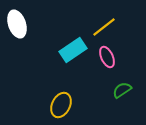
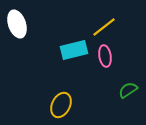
cyan rectangle: moved 1 px right; rotated 20 degrees clockwise
pink ellipse: moved 2 px left, 1 px up; rotated 15 degrees clockwise
green semicircle: moved 6 px right
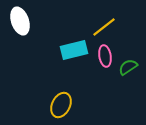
white ellipse: moved 3 px right, 3 px up
green semicircle: moved 23 px up
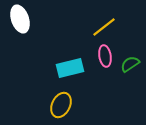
white ellipse: moved 2 px up
cyan rectangle: moved 4 px left, 18 px down
green semicircle: moved 2 px right, 3 px up
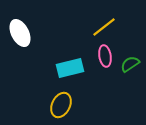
white ellipse: moved 14 px down; rotated 8 degrees counterclockwise
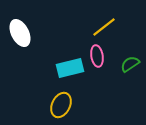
pink ellipse: moved 8 px left
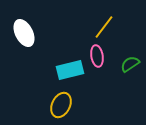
yellow line: rotated 15 degrees counterclockwise
white ellipse: moved 4 px right
cyan rectangle: moved 2 px down
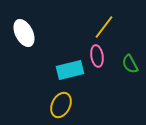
green semicircle: rotated 84 degrees counterclockwise
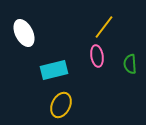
green semicircle: rotated 24 degrees clockwise
cyan rectangle: moved 16 px left
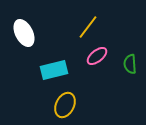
yellow line: moved 16 px left
pink ellipse: rotated 60 degrees clockwise
yellow ellipse: moved 4 px right
